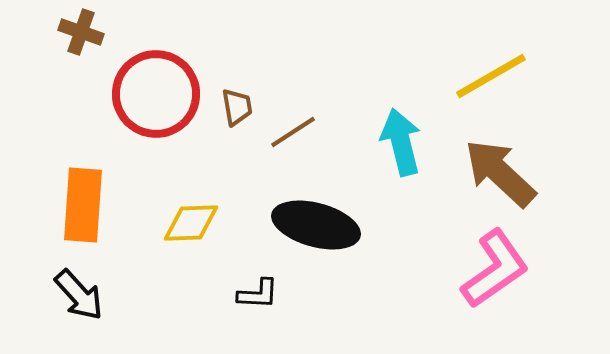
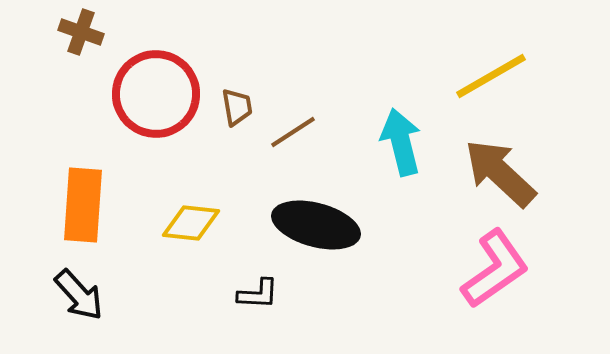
yellow diamond: rotated 8 degrees clockwise
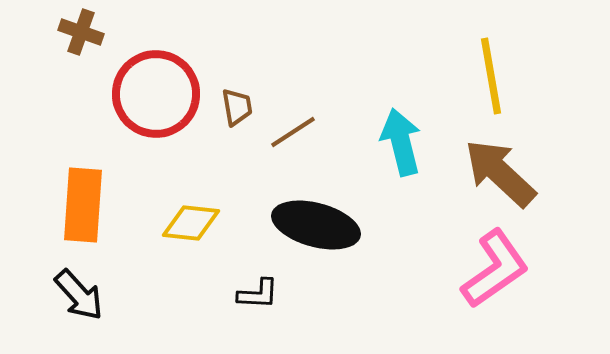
yellow line: rotated 70 degrees counterclockwise
